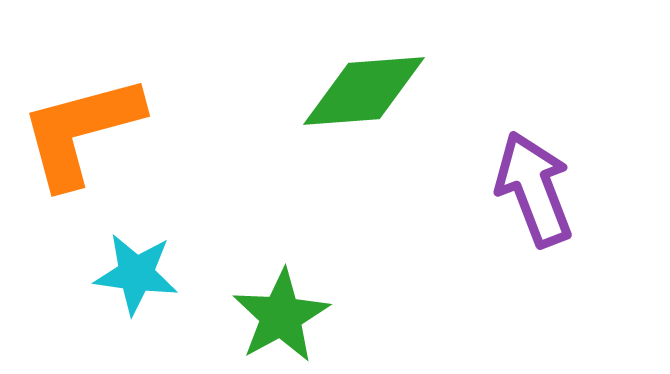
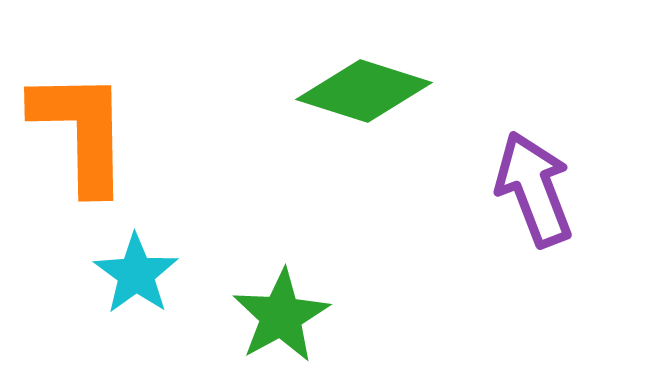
green diamond: rotated 22 degrees clockwise
orange L-shape: rotated 104 degrees clockwise
cyan star: rotated 28 degrees clockwise
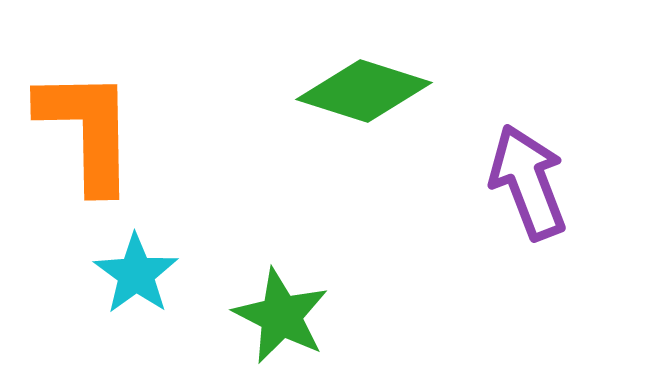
orange L-shape: moved 6 px right, 1 px up
purple arrow: moved 6 px left, 7 px up
green star: rotated 16 degrees counterclockwise
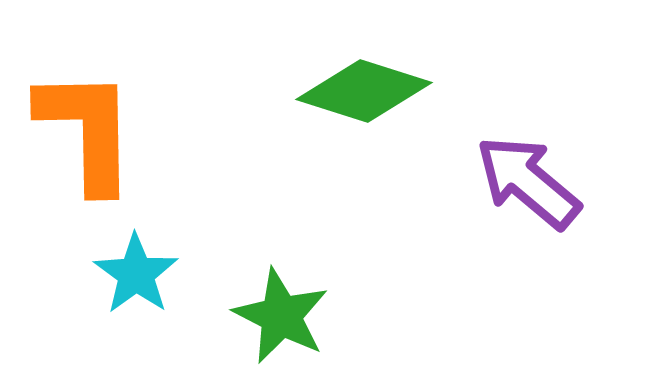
purple arrow: rotated 29 degrees counterclockwise
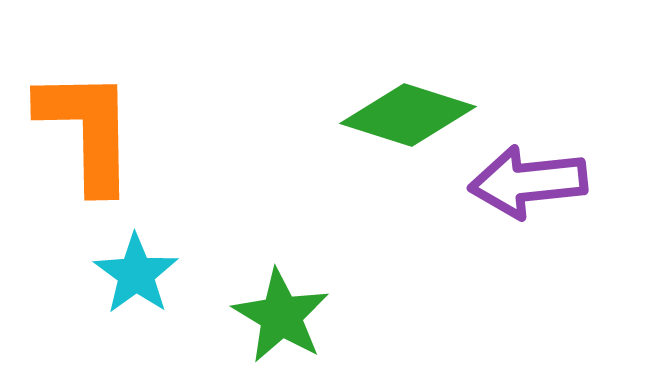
green diamond: moved 44 px right, 24 px down
purple arrow: rotated 46 degrees counterclockwise
green star: rotated 4 degrees clockwise
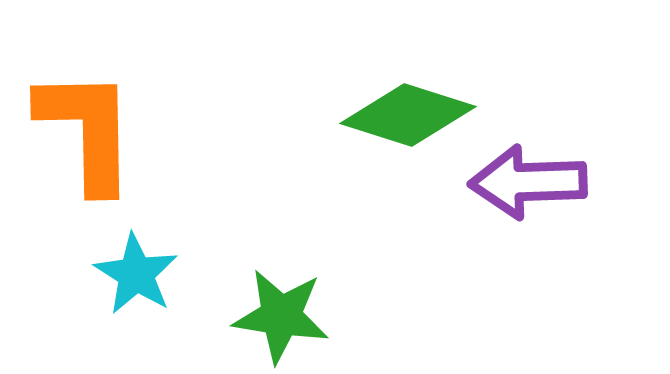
purple arrow: rotated 4 degrees clockwise
cyan star: rotated 4 degrees counterclockwise
green star: rotated 22 degrees counterclockwise
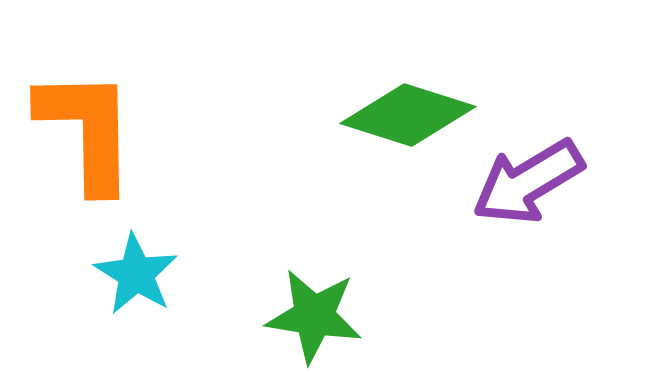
purple arrow: rotated 29 degrees counterclockwise
green star: moved 33 px right
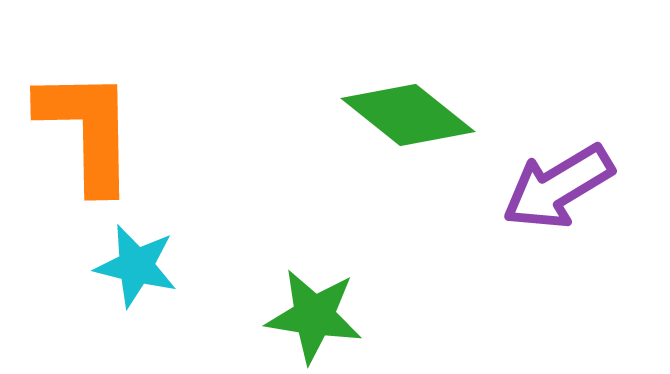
green diamond: rotated 21 degrees clockwise
purple arrow: moved 30 px right, 5 px down
cyan star: moved 8 px up; rotated 18 degrees counterclockwise
